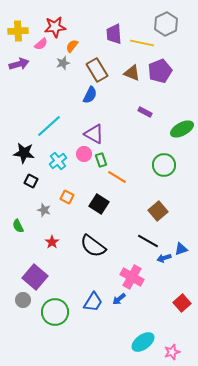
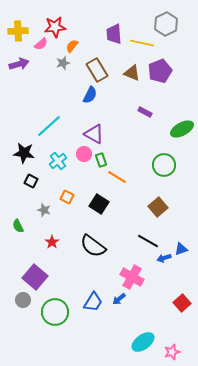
brown square at (158, 211): moved 4 px up
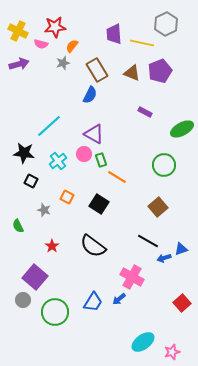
yellow cross at (18, 31): rotated 30 degrees clockwise
pink semicircle at (41, 44): rotated 56 degrees clockwise
red star at (52, 242): moved 4 px down
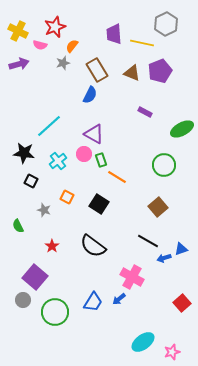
red star at (55, 27): rotated 15 degrees counterclockwise
pink semicircle at (41, 44): moved 1 px left, 1 px down
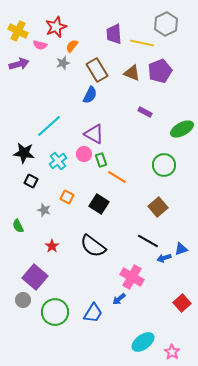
red star at (55, 27): moved 1 px right
blue trapezoid at (93, 302): moved 11 px down
pink star at (172, 352): rotated 21 degrees counterclockwise
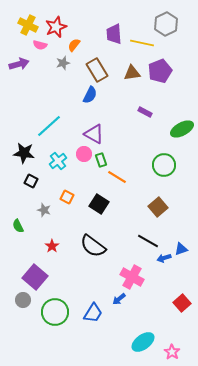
yellow cross at (18, 31): moved 10 px right, 6 px up
orange semicircle at (72, 46): moved 2 px right, 1 px up
brown triangle at (132, 73): rotated 30 degrees counterclockwise
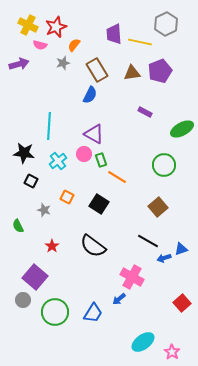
yellow line at (142, 43): moved 2 px left, 1 px up
cyan line at (49, 126): rotated 44 degrees counterclockwise
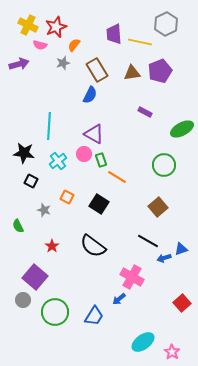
blue trapezoid at (93, 313): moved 1 px right, 3 px down
